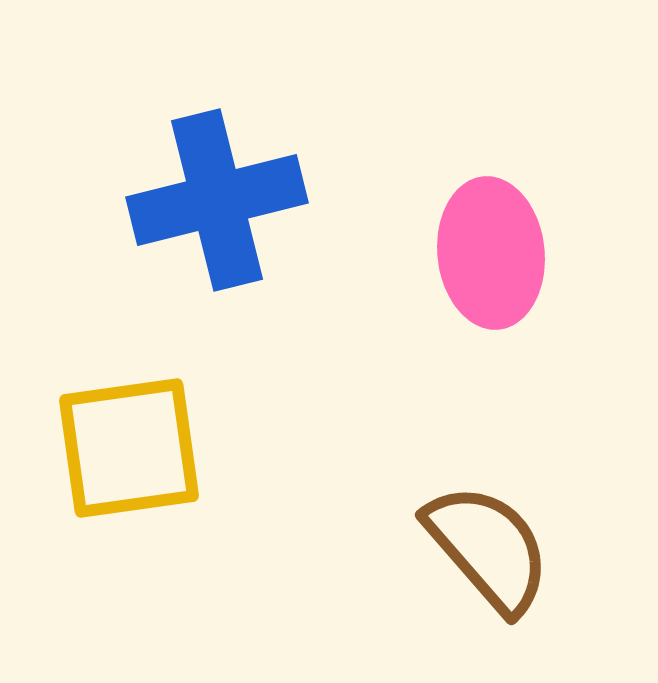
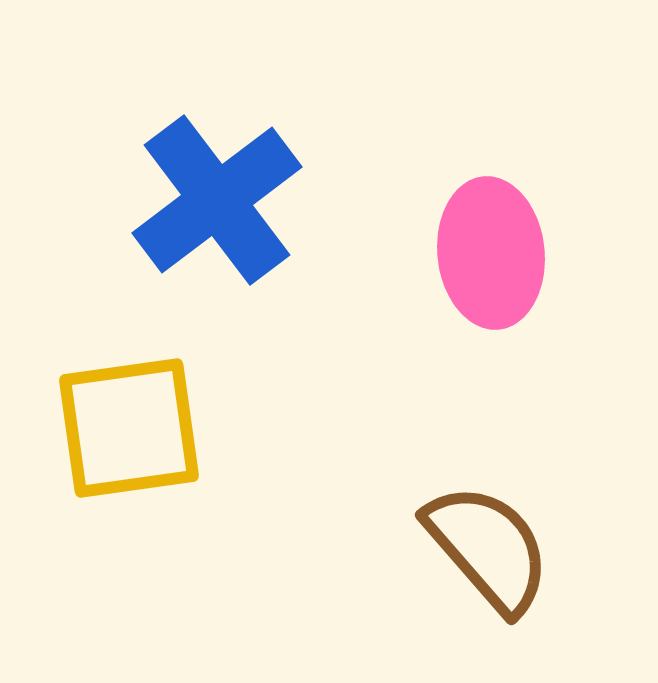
blue cross: rotated 23 degrees counterclockwise
yellow square: moved 20 px up
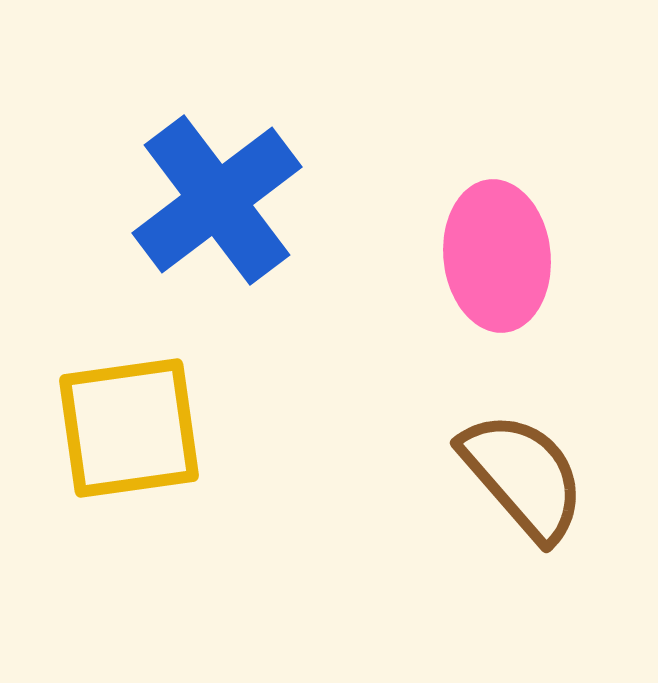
pink ellipse: moved 6 px right, 3 px down
brown semicircle: moved 35 px right, 72 px up
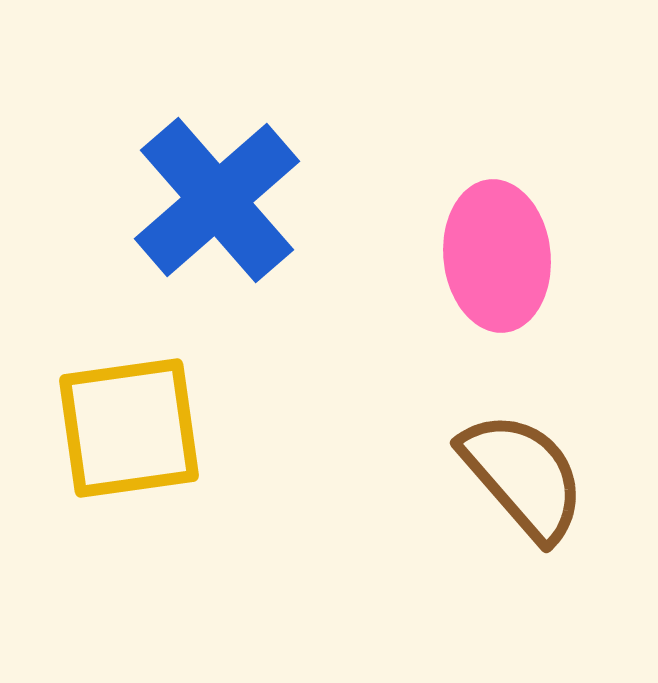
blue cross: rotated 4 degrees counterclockwise
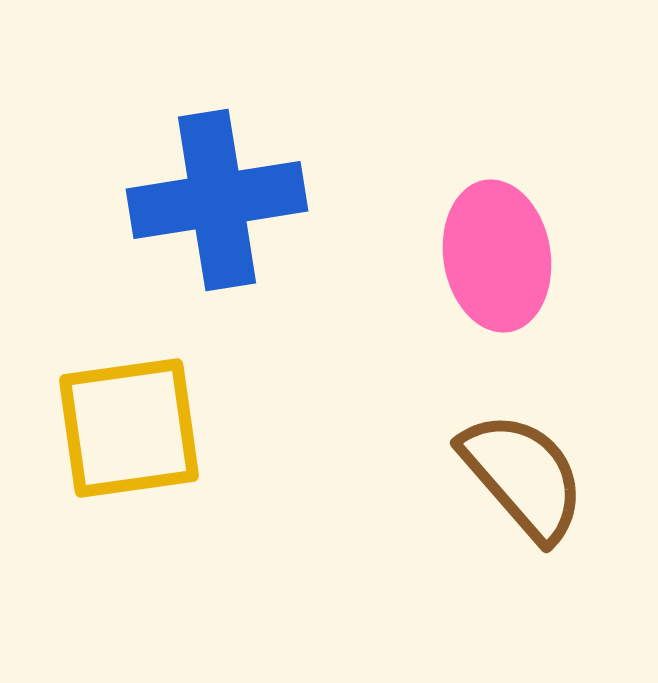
blue cross: rotated 32 degrees clockwise
pink ellipse: rotated 3 degrees counterclockwise
